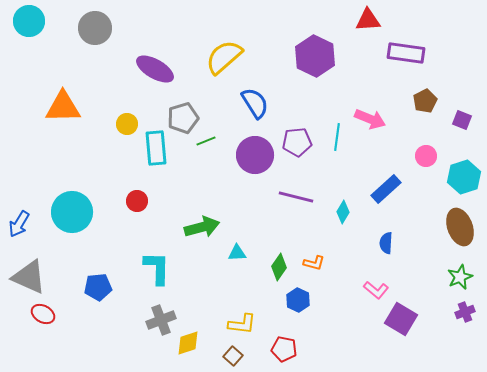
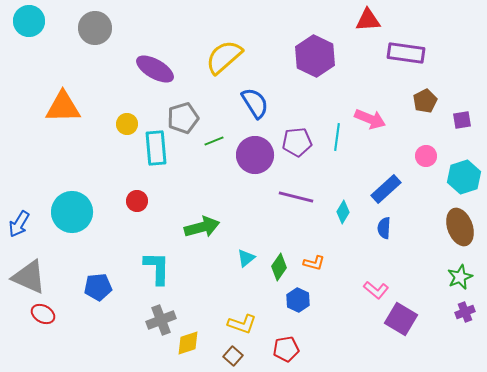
purple square at (462, 120): rotated 30 degrees counterclockwise
green line at (206, 141): moved 8 px right
blue semicircle at (386, 243): moved 2 px left, 15 px up
cyan triangle at (237, 253): moved 9 px right, 5 px down; rotated 36 degrees counterclockwise
yellow L-shape at (242, 324): rotated 12 degrees clockwise
red pentagon at (284, 349): moved 2 px right; rotated 20 degrees counterclockwise
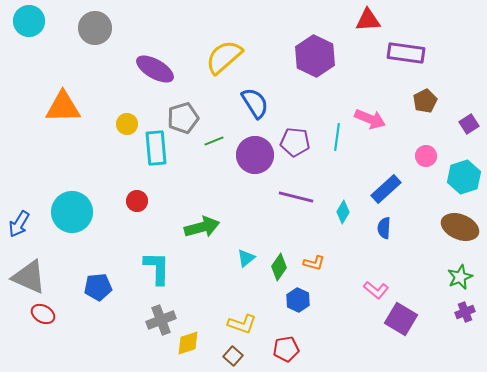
purple square at (462, 120): moved 7 px right, 4 px down; rotated 24 degrees counterclockwise
purple pentagon at (297, 142): moved 2 px left; rotated 12 degrees clockwise
brown ellipse at (460, 227): rotated 48 degrees counterclockwise
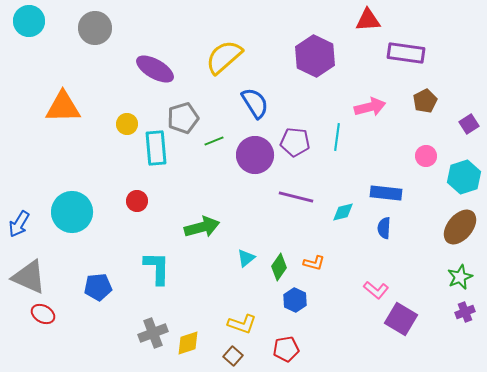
pink arrow at (370, 119): moved 12 px up; rotated 36 degrees counterclockwise
blue rectangle at (386, 189): moved 4 px down; rotated 48 degrees clockwise
cyan diamond at (343, 212): rotated 45 degrees clockwise
brown ellipse at (460, 227): rotated 72 degrees counterclockwise
blue hexagon at (298, 300): moved 3 px left
gray cross at (161, 320): moved 8 px left, 13 px down
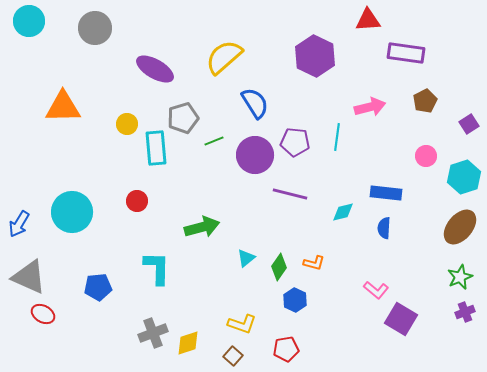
purple line at (296, 197): moved 6 px left, 3 px up
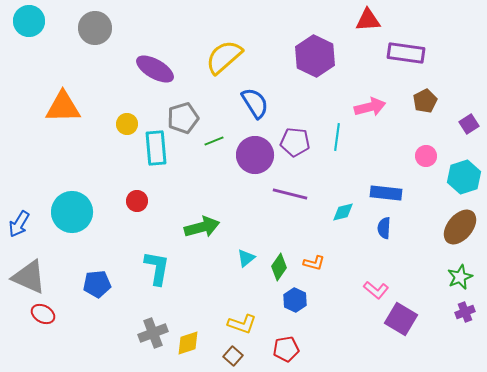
cyan L-shape at (157, 268): rotated 9 degrees clockwise
blue pentagon at (98, 287): moved 1 px left, 3 px up
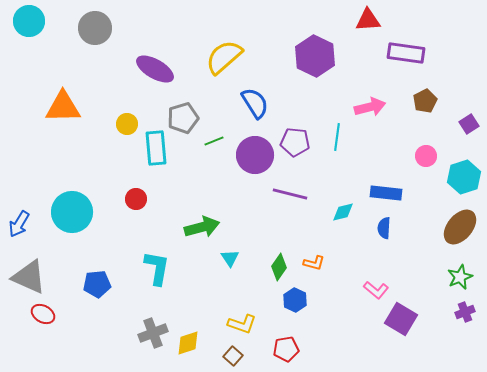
red circle at (137, 201): moved 1 px left, 2 px up
cyan triangle at (246, 258): moved 16 px left; rotated 24 degrees counterclockwise
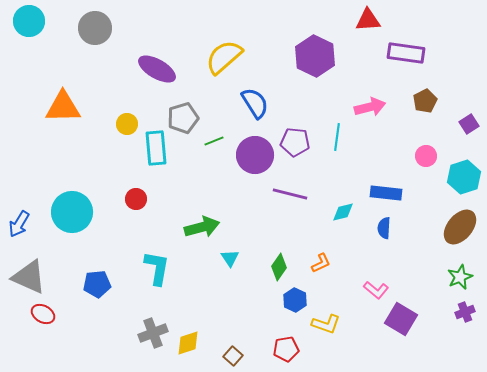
purple ellipse at (155, 69): moved 2 px right
orange L-shape at (314, 263): moved 7 px right; rotated 40 degrees counterclockwise
yellow L-shape at (242, 324): moved 84 px right
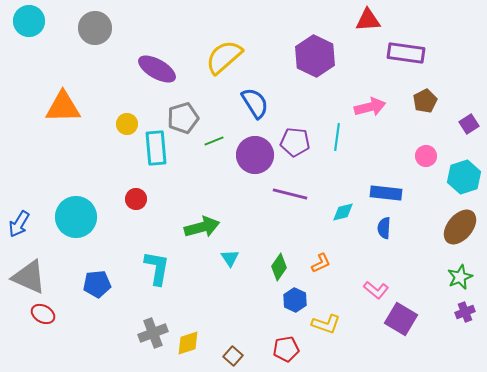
cyan circle at (72, 212): moved 4 px right, 5 px down
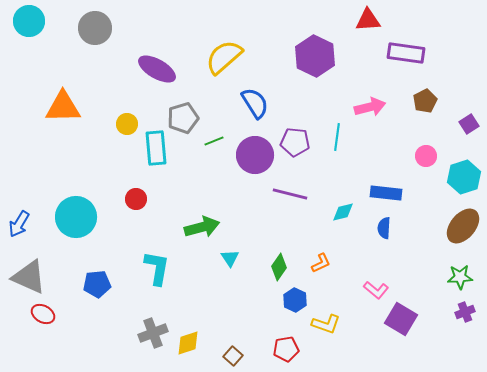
brown ellipse at (460, 227): moved 3 px right, 1 px up
green star at (460, 277): rotated 20 degrees clockwise
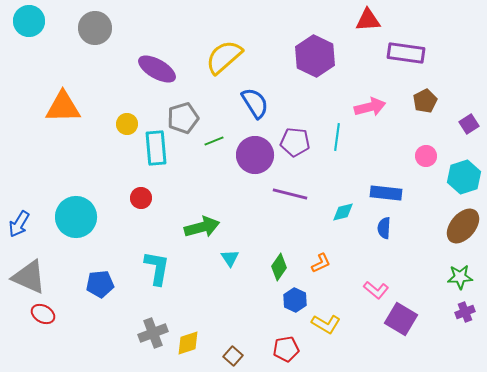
red circle at (136, 199): moved 5 px right, 1 px up
blue pentagon at (97, 284): moved 3 px right
yellow L-shape at (326, 324): rotated 12 degrees clockwise
